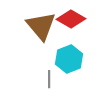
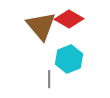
red diamond: moved 2 px left
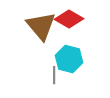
cyan hexagon: rotated 24 degrees counterclockwise
gray line: moved 5 px right, 4 px up
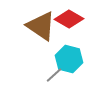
brown triangle: rotated 16 degrees counterclockwise
gray line: rotated 48 degrees clockwise
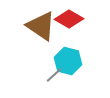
cyan hexagon: moved 1 px left, 2 px down
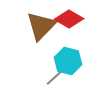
brown triangle: rotated 40 degrees clockwise
gray line: moved 3 px down
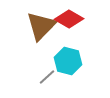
gray line: moved 7 px left, 1 px up
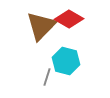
cyan hexagon: moved 2 px left
gray line: rotated 30 degrees counterclockwise
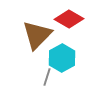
brown triangle: moved 4 px left, 9 px down
cyan hexagon: moved 4 px left, 3 px up; rotated 16 degrees clockwise
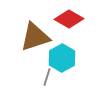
brown triangle: moved 2 px left, 2 px down; rotated 28 degrees clockwise
